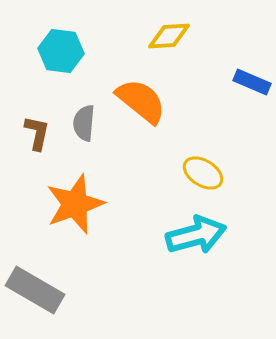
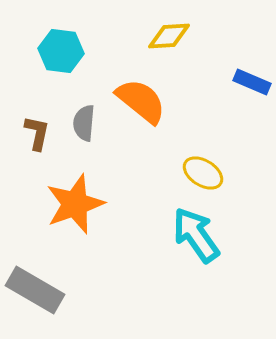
cyan arrow: rotated 110 degrees counterclockwise
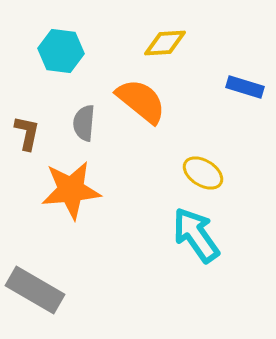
yellow diamond: moved 4 px left, 7 px down
blue rectangle: moved 7 px left, 5 px down; rotated 6 degrees counterclockwise
brown L-shape: moved 10 px left
orange star: moved 4 px left, 14 px up; rotated 14 degrees clockwise
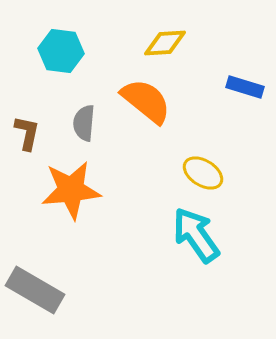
orange semicircle: moved 5 px right
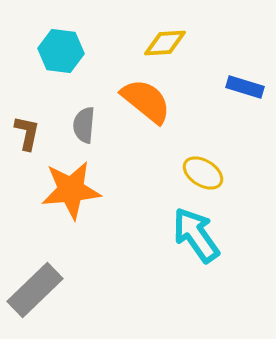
gray semicircle: moved 2 px down
gray rectangle: rotated 74 degrees counterclockwise
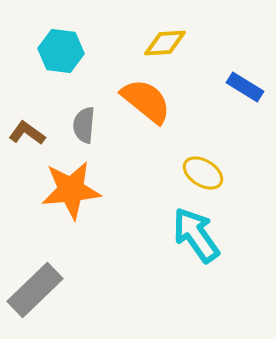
blue rectangle: rotated 15 degrees clockwise
brown L-shape: rotated 66 degrees counterclockwise
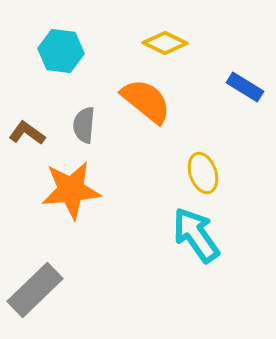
yellow diamond: rotated 30 degrees clockwise
yellow ellipse: rotated 39 degrees clockwise
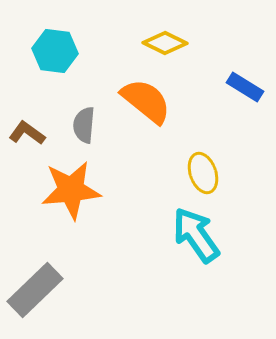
cyan hexagon: moved 6 px left
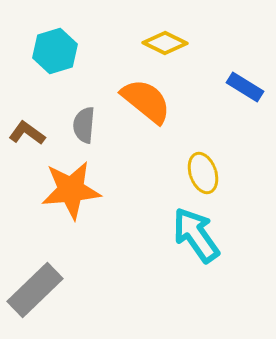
cyan hexagon: rotated 24 degrees counterclockwise
